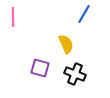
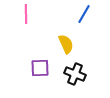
pink line: moved 13 px right, 3 px up
purple square: rotated 18 degrees counterclockwise
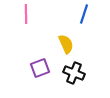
blue line: rotated 12 degrees counterclockwise
purple square: rotated 18 degrees counterclockwise
black cross: moved 1 px left, 1 px up
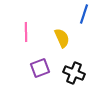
pink line: moved 18 px down
yellow semicircle: moved 4 px left, 6 px up
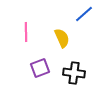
blue line: rotated 30 degrees clockwise
black cross: rotated 15 degrees counterclockwise
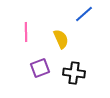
yellow semicircle: moved 1 px left, 1 px down
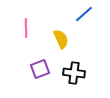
pink line: moved 4 px up
purple square: moved 1 px down
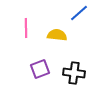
blue line: moved 5 px left, 1 px up
yellow semicircle: moved 4 px left, 4 px up; rotated 60 degrees counterclockwise
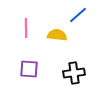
blue line: moved 1 px left, 2 px down
purple square: moved 11 px left; rotated 24 degrees clockwise
black cross: rotated 15 degrees counterclockwise
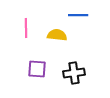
blue line: rotated 42 degrees clockwise
purple square: moved 8 px right
